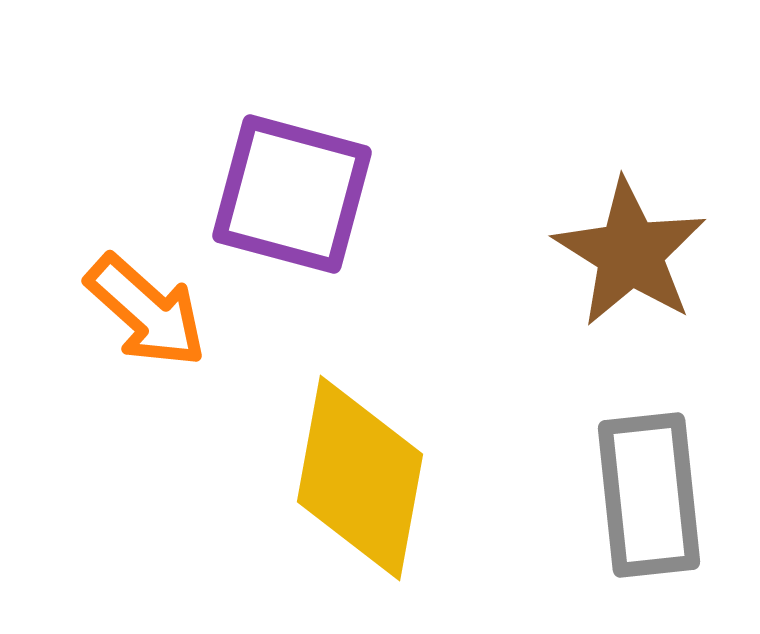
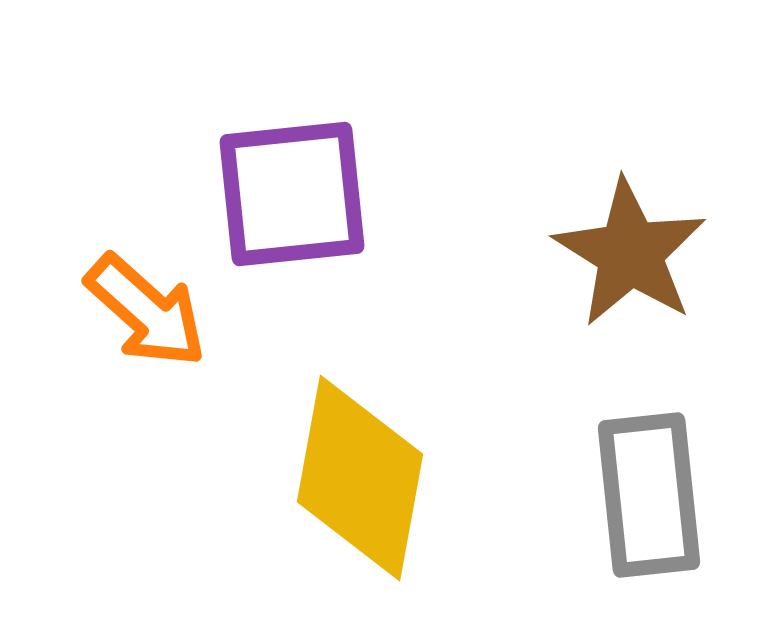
purple square: rotated 21 degrees counterclockwise
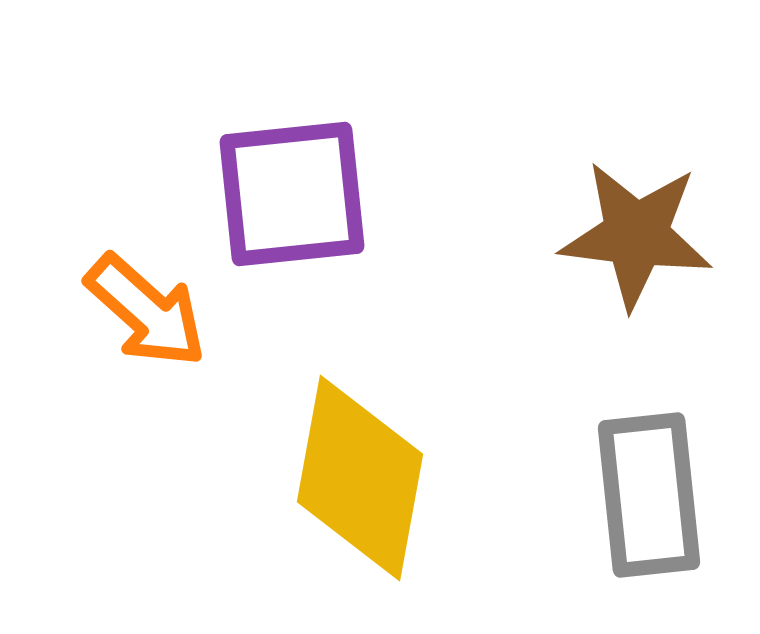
brown star: moved 6 px right, 18 px up; rotated 25 degrees counterclockwise
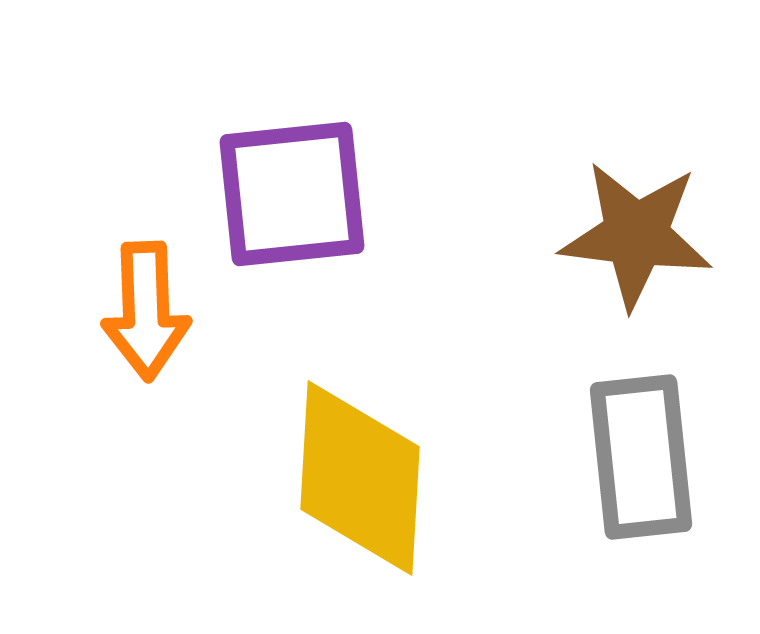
orange arrow: rotated 46 degrees clockwise
yellow diamond: rotated 7 degrees counterclockwise
gray rectangle: moved 8 px left, 38 px up
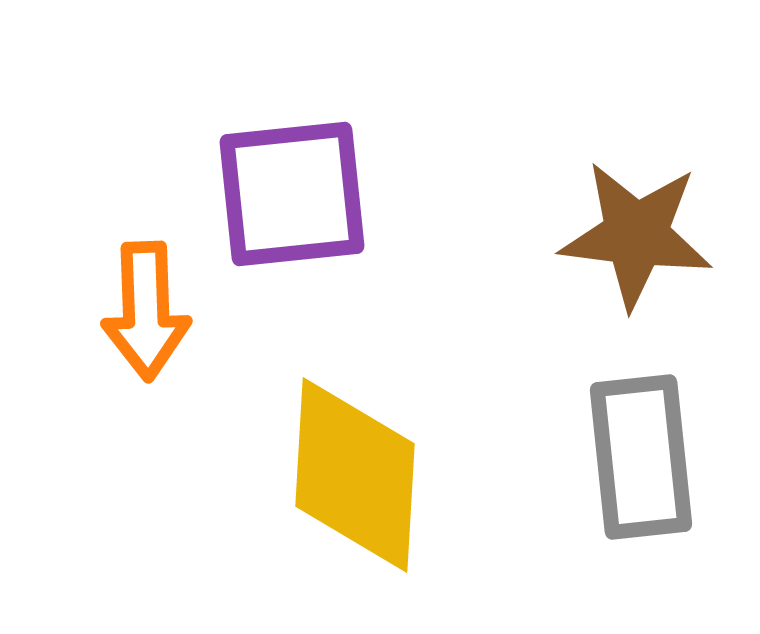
yellow diamond: moved 5 px left, 3 px up
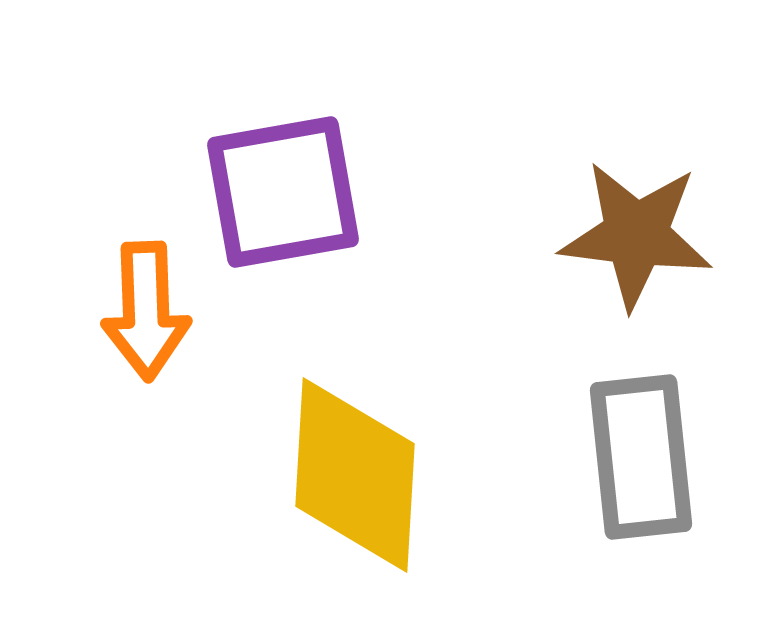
purple square: moved 9 px left, 2 px up; rotated 4 degrees counterclockwise
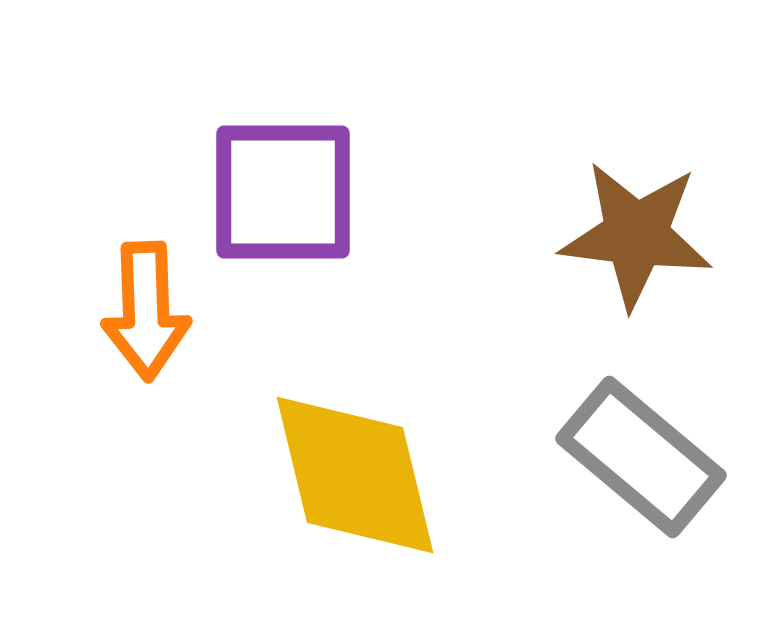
purple square: rotated 10 degrees clockwise
gray rectangle: rotated 44 degrees counterclockwise
yellow diamond: rotated 17 degrees counterclockwise
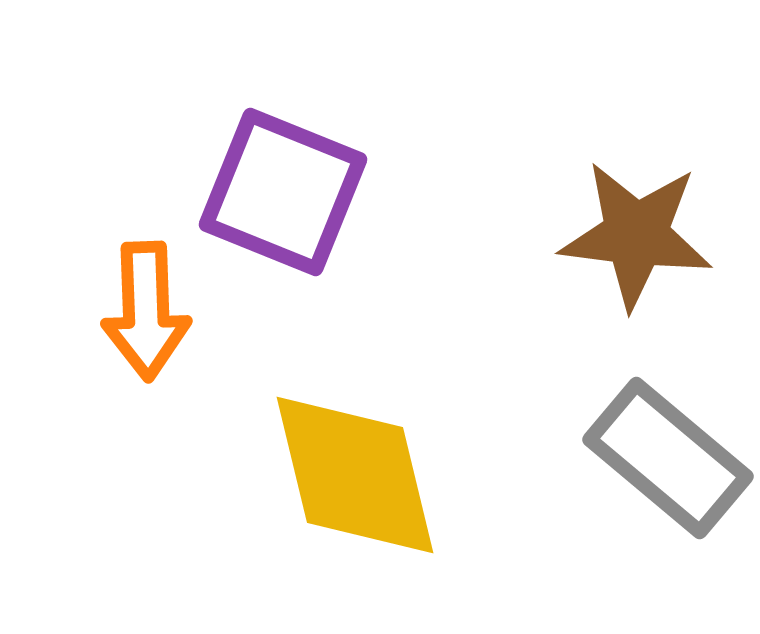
purple square: rotated 22 degrees clockwise
gray rectangle: moved 27 px right, 1 px down
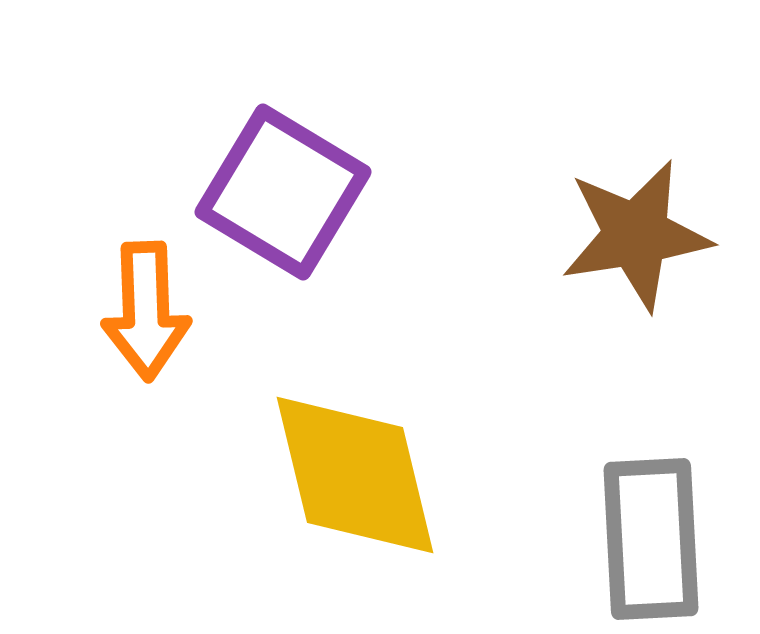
purple square: rotated 9 degrees clockwise
brown star: rotated 16 degrees counterclockwise
gray rectangle: moved 17 px left, 81 px down; rotated 47 degrees clockwise
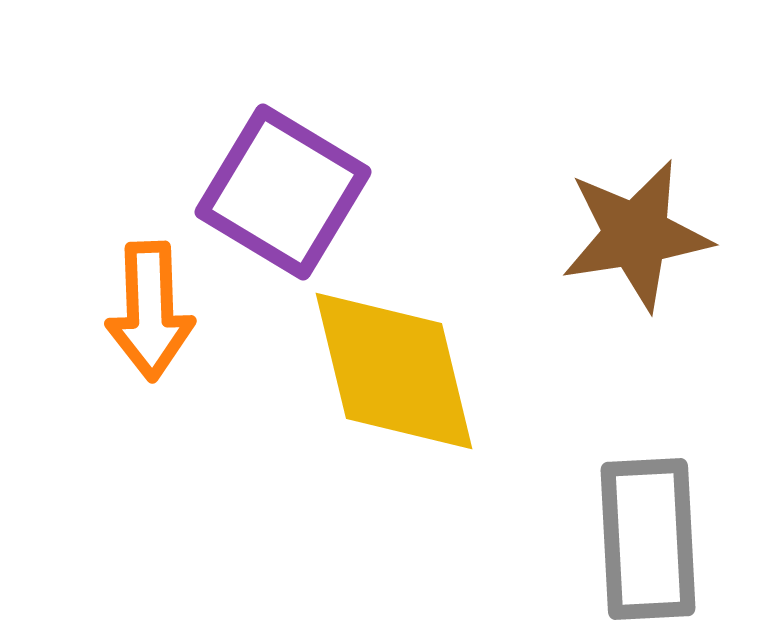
orange arrow: moved 4 px right
yellow diamond: moved 39 px right, 104 px up
gray rectangle: moved 3 px left
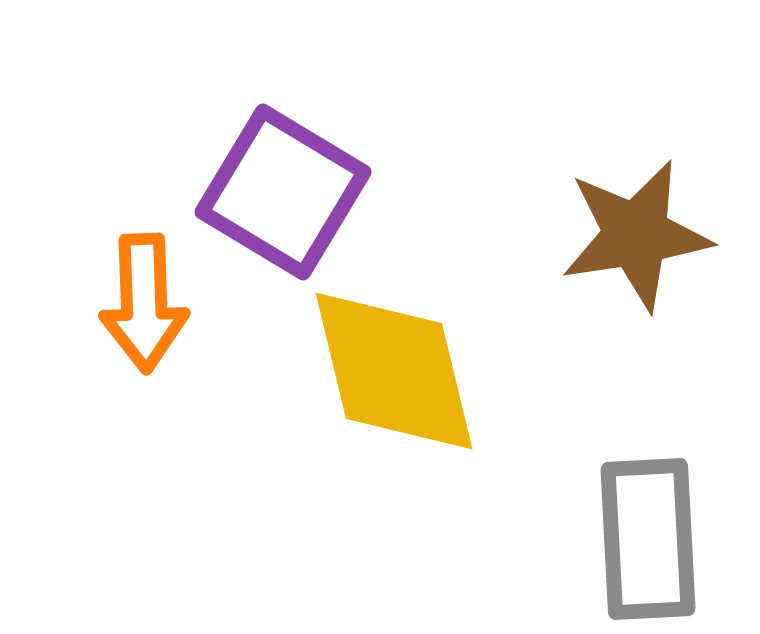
orange arrow: moved 6 px left, 8 px up
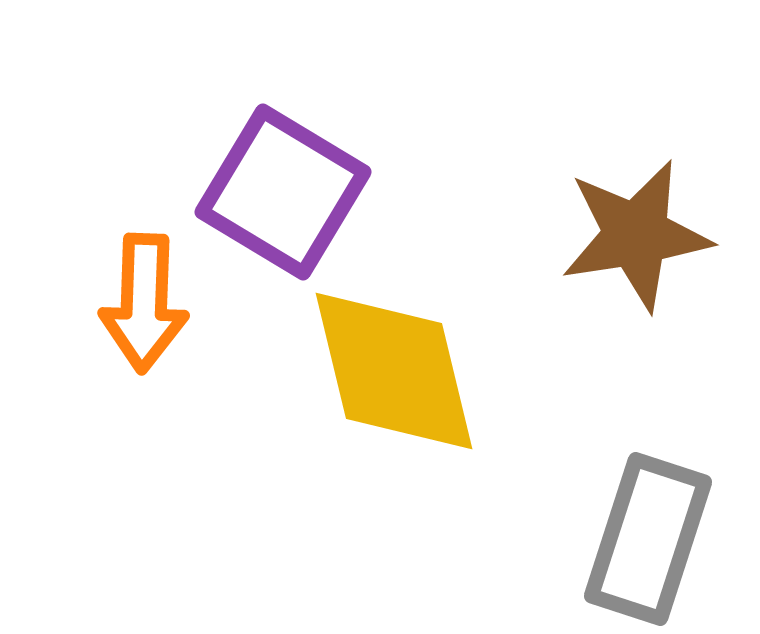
orange arrow: rotated 4 degrees clockwise
gray rectangle: rotated 21 degrees clockwise
